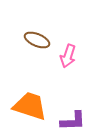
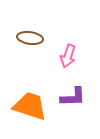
brown ellipse: moved 7 px left, 2 px up; rotated 15 degrees counterclockwise
purple L-shape: moved 24 px up
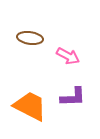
pink arrow: rotated 80 degrees counterclockwise
orange trapezoid: rotated 9 degrees clockwise
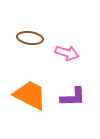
pink arrow: moved 1 px left, 3 px up; rotated 10 degrees counterclockwise
orange trapezoid: moved 11 px up
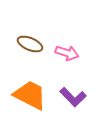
brown ellipse: moved 6 px down; rotated 15 degrees clockwise
purple L-shape: rotated 48 degrees clockwise
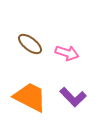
brown ellipse: rotated 15 degrees clockwise
orange trapezoid: moved 2 px down
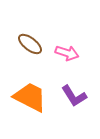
purple L-shape: moved 1 px right, 1 px up; rotated 12 degrees clockwise
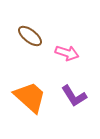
brown ellipse: moved 8 px up
orange trapezoid: rotated 15 degrees clockwise
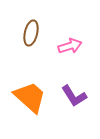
brown ellipse: moved 1 px right, 3 px up; rotated 65 degrees clockwise
pink arrow: moved 3 px right, 7 px up; rotated 35 degrees counterclockwise
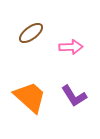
brown ellipse: rotated 40 degrees clockwise
pink arrow: moved 1 px right, 1 px down; rotated 15 degrees clockwise
